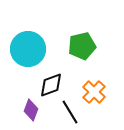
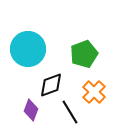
green pentagon: moved 2 px right, 8 px down; rotated 8 degrees counterclockwise
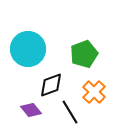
purple diamond: rotated 60 degrees counterclockwise
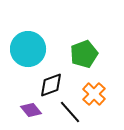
orange cross: moved 2 px down
black line: rotated 10 degrees counterclockwise
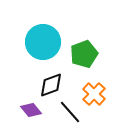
cyan circle: moved 15 px right, 7 px up
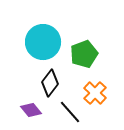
black diamond: moved 1 px left, 2 px up; rotated 32 degrees counterclockwise
orange cross: moved 1 px right, 1 px up
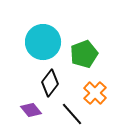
black line: moved 2 px right, 2 px down
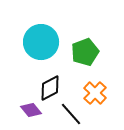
cyan circle: moved 2 px left
green pentagon: moved 1 px right, 2 px up
black diamond: moved 5 px down; rotated 24 degrees clockwise
black line: moved 1 px left
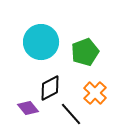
purple diamond: moved 3 px left, 2 px up
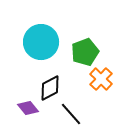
orange cross: moved 6 px right, 14 px up
